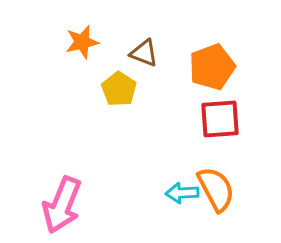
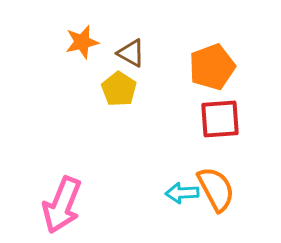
brown triangle: moved 13 px left; rotated 8 degrees clockwise
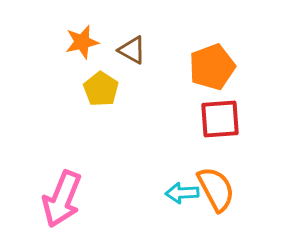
brown triangle: moved 1 px right, 3 px up
yellow pentagon: moved 18 px left
pink arrow: moved 6 px up
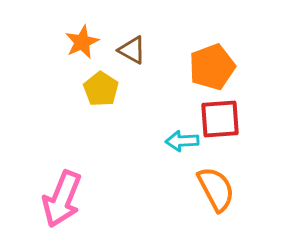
orange star: rotated 12 degrees counterclockwise
cyan arrow: moved 52 px up
